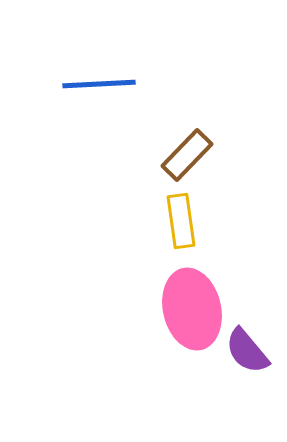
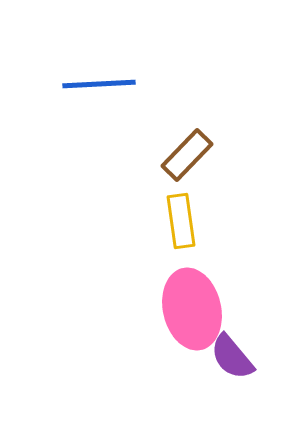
purple semicircle: moved 15 px left, 6 px down
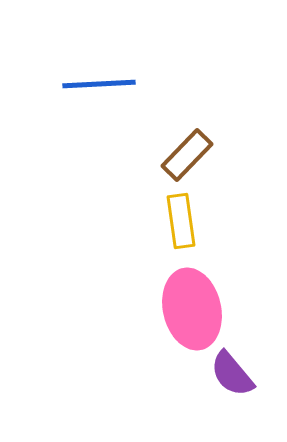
purple semicircle: moved 17 px down
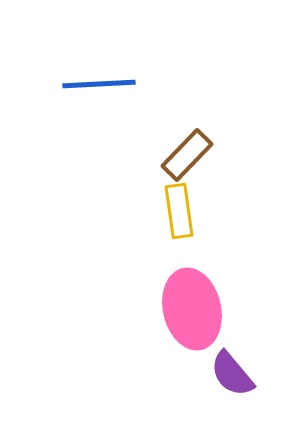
yellow rectangle: moved 2 px left, 10 px up
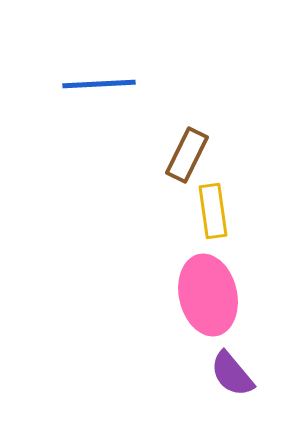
brown rectangle: rotated 18 degrees counterclockwise
yellow rectangle: moved 34 px right
pink ellipse: moved 16 px right, 14 px up
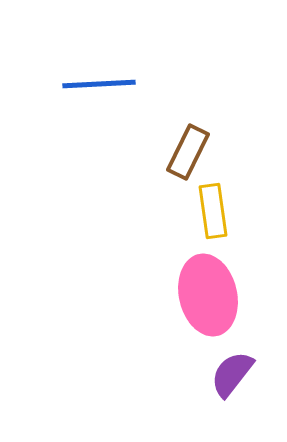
brown rectangle: moved 1 px right, 3 px up
purple semicircle: rotated 78 degrees clockwise
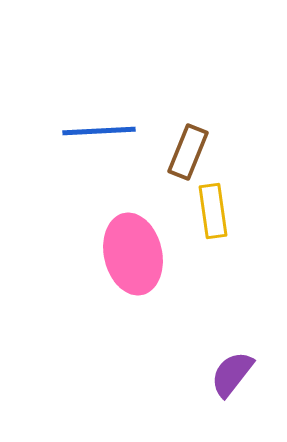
blue line: moved 47 px down
brown rectangle: rotated 4 degrees counterclockwise
pink ellipse: moved 75 px left, 41 px up
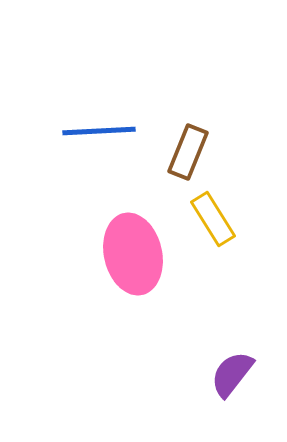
yellow rectangle: moved 8 px down; rotated 24 degrees counterclockwise
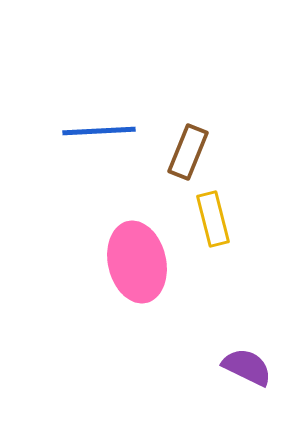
yellow rectangle: rotated 18 degrees clockwise
pink ellipse: moved 4 px right, 8 px down
purple semicircle: moved 15 px right, 7 px up; rotated 78 degrees clockwise
